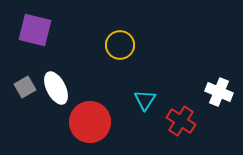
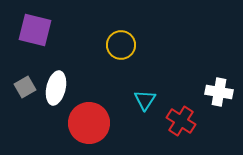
yellow circle: moved 1 px right
white ellipse: rotated 40 degrees clockwise
white cross: rotated 12 degrees counterclockwise
red circle: moved 1 px left, 1 px down
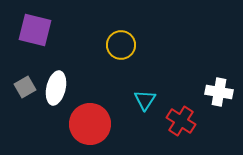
red circle: moved 1 px right, 1 px down
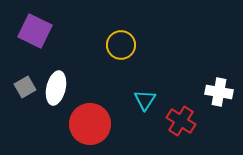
purple square: moved 1 px down; rotated 12 degrees clockwise
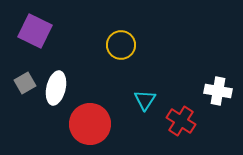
gray square: moved 4 px up
white cross: moved 1 px left, 1 px up
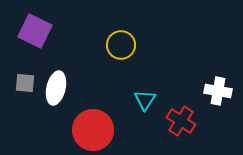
gray square: rotated 35 degrees clockwise
red circle: moved 3 px right, 6 px down
